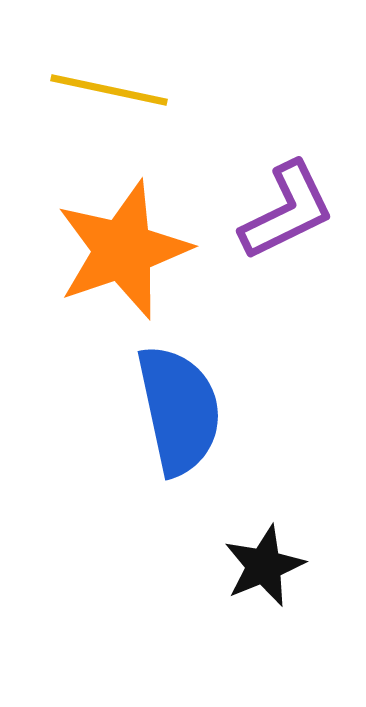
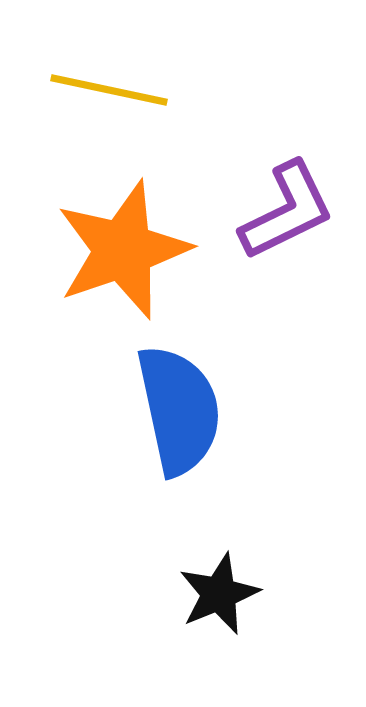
black star: moved 45 px left, 28 px down
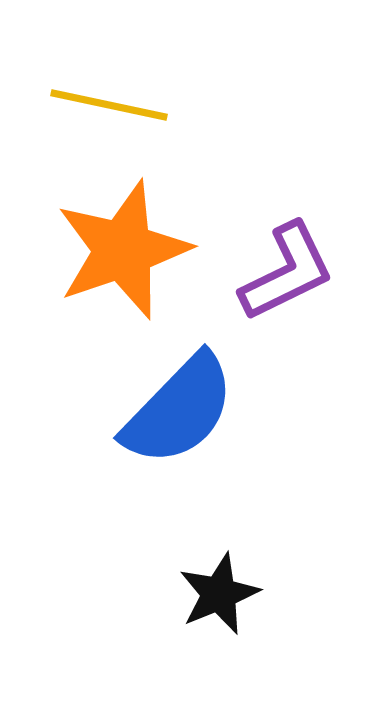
yellow line: moved 15 px down
purple L-shape: moved 61 px down
blue semicircle: rotated 56 degrees clockwise
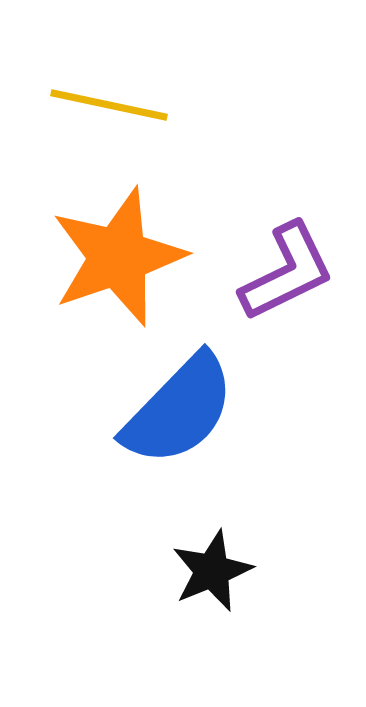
orange star: moved 5 px left, 7 px down
black star: moved 7 px left, 23 px up
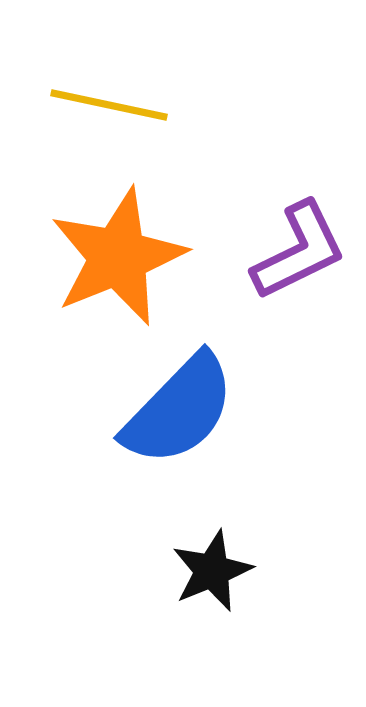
orange star: rotated 3 degrees counterclockwise
purple L-shape: moved 12 px right, 21 px up
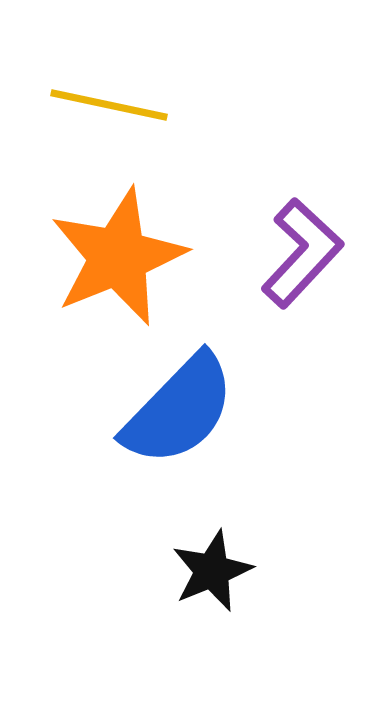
purple L-shape: moved 3 px right, 2 px down; rotated 21 degrees counterclockwise
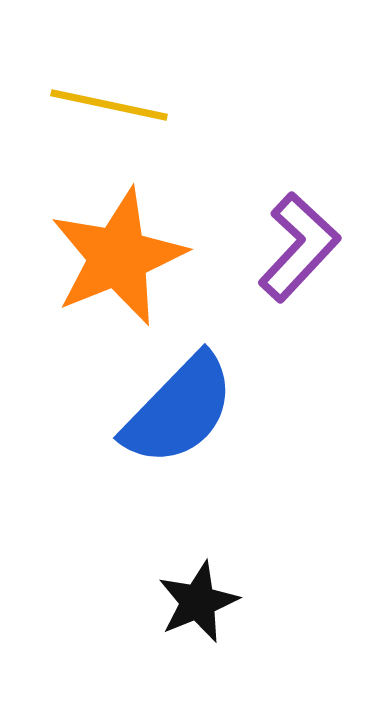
purple L-shape: moved 3 px left, 6 px up
black star: moved 14 px left, 31 px down
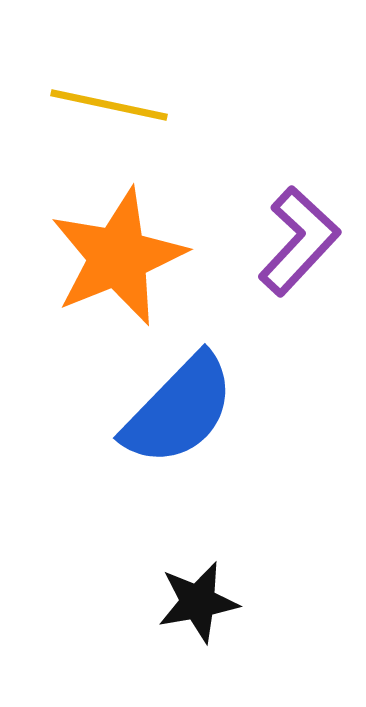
purple L-shape: moved 6 px up
black star: rotated 12 degrees clockwise
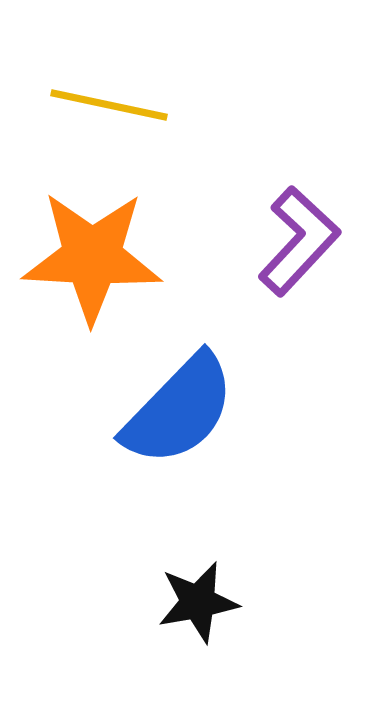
orange star: moved 26 px left; rotated 25 degrees clockwise
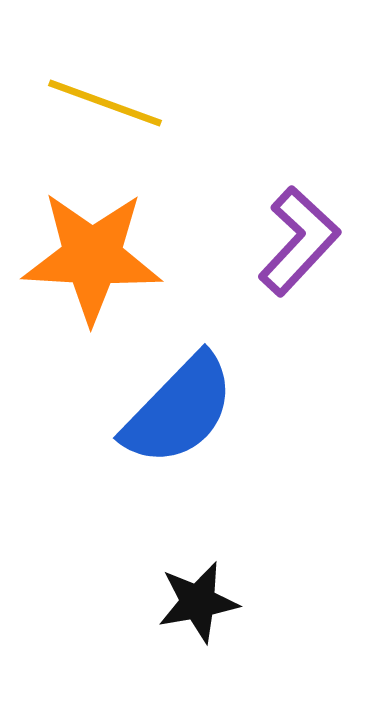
yellow line: moved 4 px left, 2 px up; rotated 8 degrees clockwise
